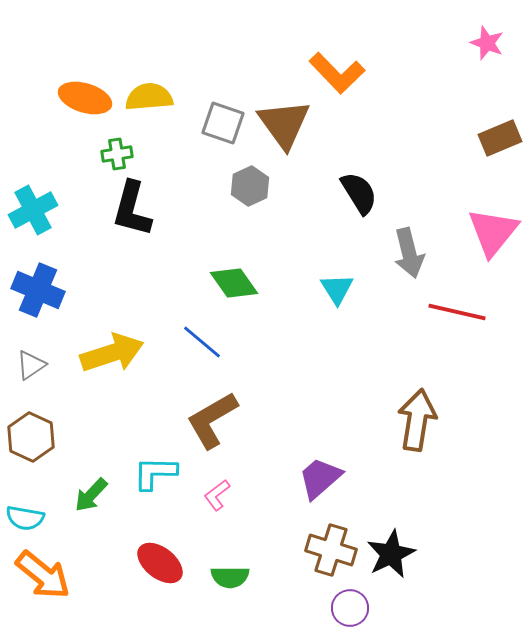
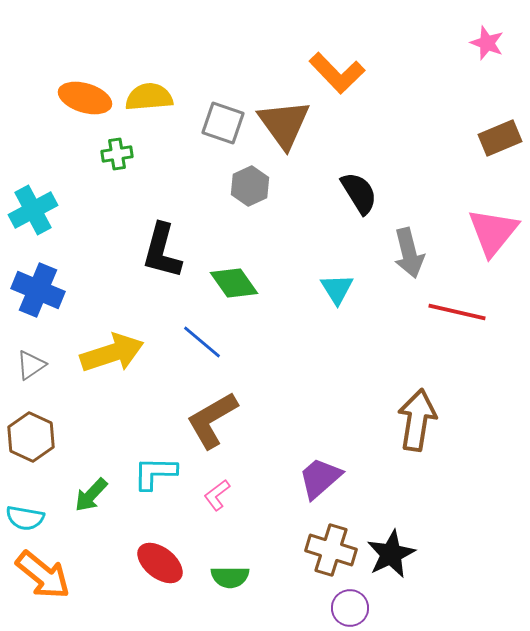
black L-shape: moved 30 px right, 42 px down
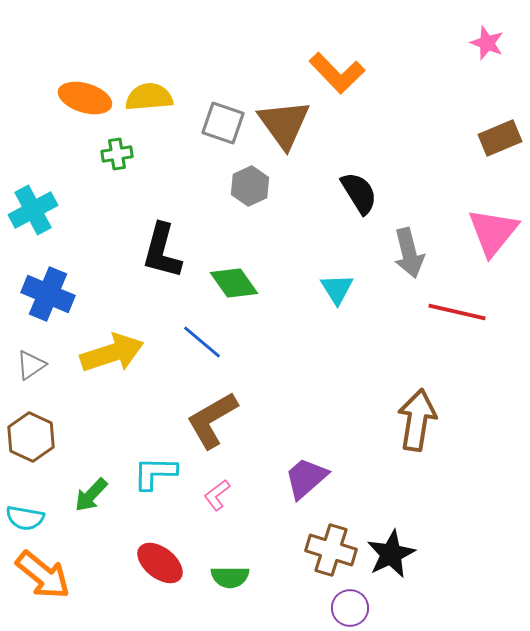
blue cross: moved 10 px right, 4 px down
purple trapezoid: moved 14 px left
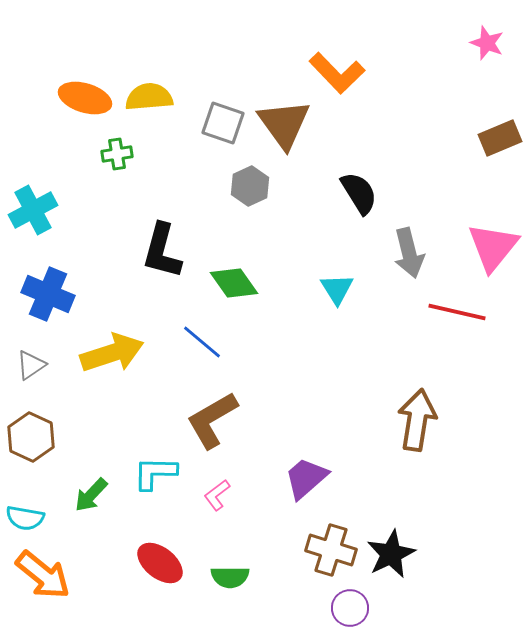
pink triangle: moved 15 px down
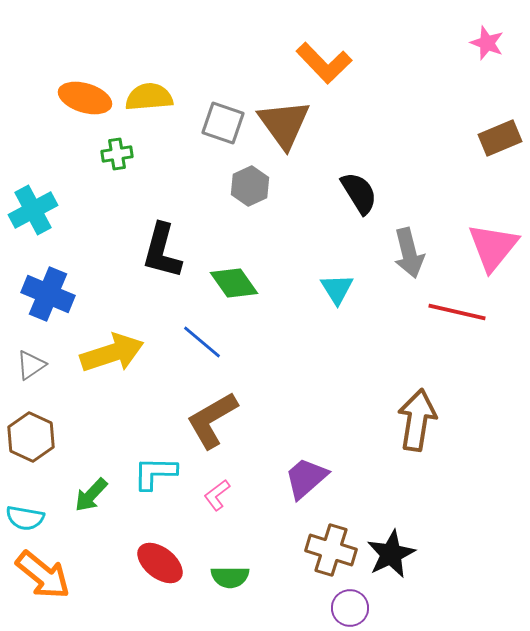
orange L-shape: moved 13 px left, 10 px up
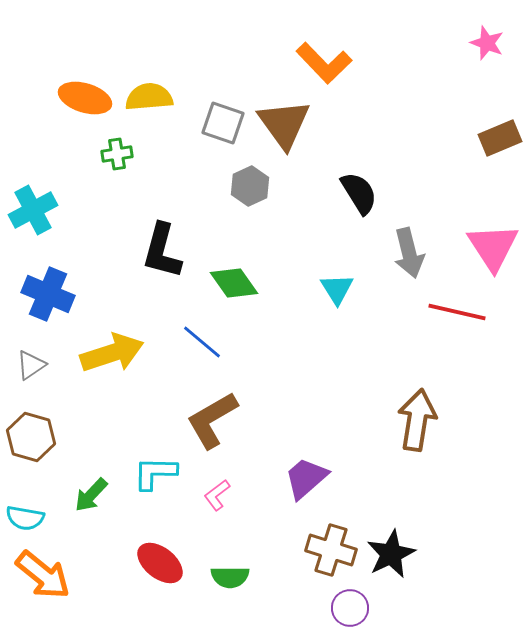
pink triangle: rotated 12 degrees counterclockwise
brown hexagon: rotated 9 degrees counterclockwise
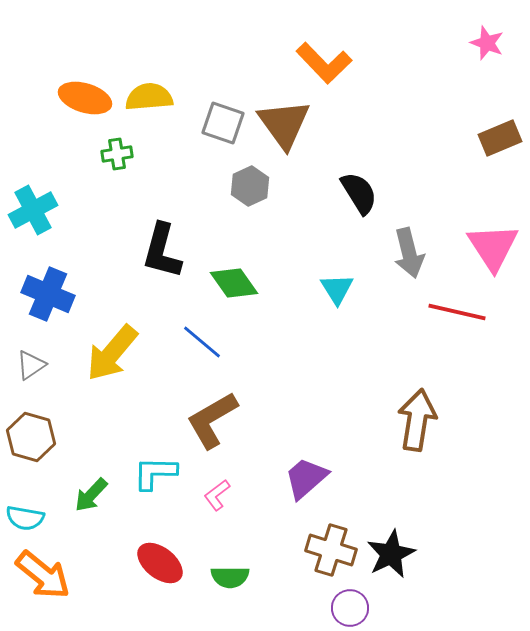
yellow arrow: rotated 148 degrees clockwise
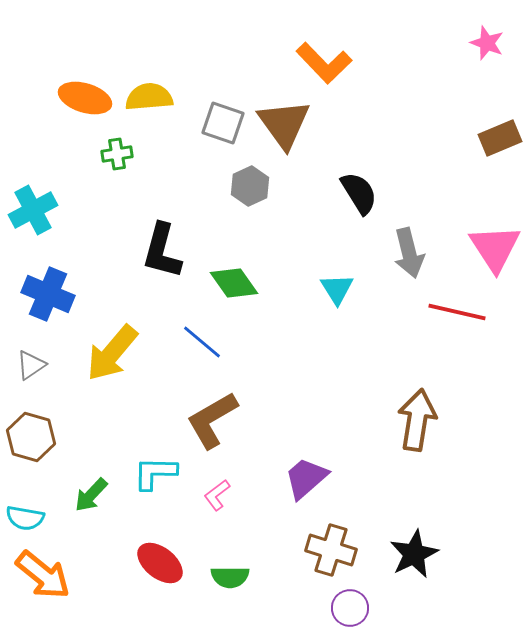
pink triangle: moved 2 px right, 1 px down
black star: moved 23 px right
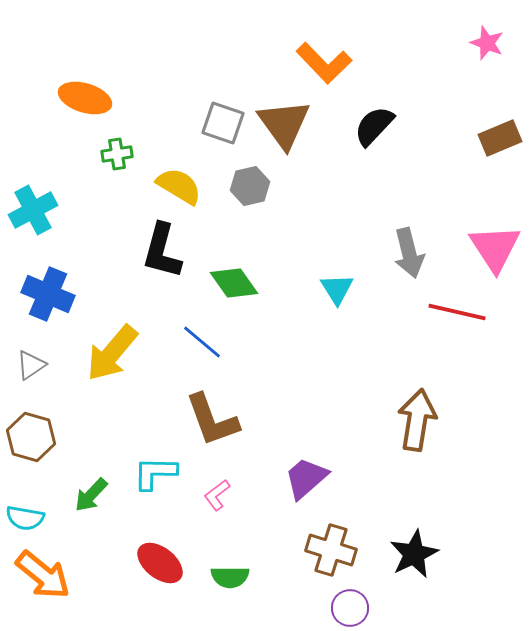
yellow semicircle: moved 30 px right, 89 px down; rotated 36 degrees clockwise
gray hexagon: rotated 12 degrees clockwise
black semicircle: moved 15 px right, 67 px up; rotated 105 degrees counterclockwise
brown L-shape: rotated 80 degrees counterclockwise
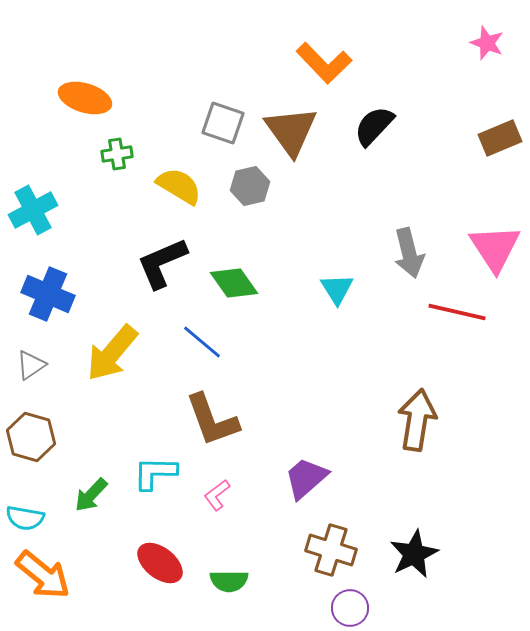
brown triangle: moved 7 px right, 7 px down
black L-shape: moved 12 px down; rotated 52 degrees clockwise
green semicircle: moved 1 px left, 4 px down
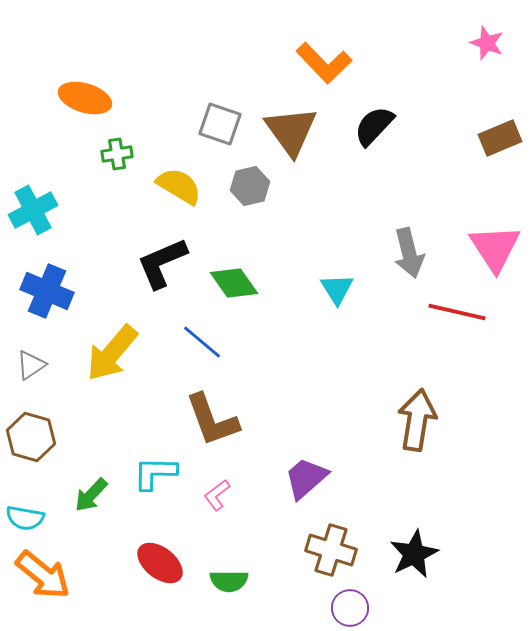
gray square: moved 3 px left, 1 px down
blue cross: moved 1 px left, 3 px up
